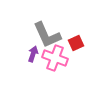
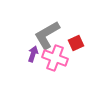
gray L-shape: rotated 84 degrees clockwise
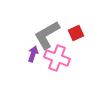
red square: moved 10 px up
pink cross: moved 2 px right
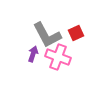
gray L-shape: rotated 88 degrees counterclockwise
pink cross: moved 1 px right, 1 px up
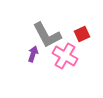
red square: moved 6 px right, 1 px down
pink cross: moved 7 px right, 1 px up; rotated 10 degrees clockwise
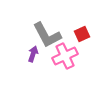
pink cross: rotated 35 degrees clockwise
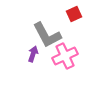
red square: moved 8 px left, 20 px up
